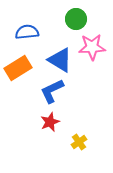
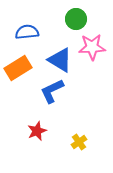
red star: moved 13 px left, 9 px down
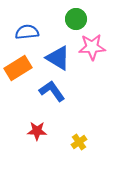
blue triangle: moved 2 px left, 2 px up
blue L-shape: rotated 80 degrees clockwise
red star: rotated 24 degrees clockwise
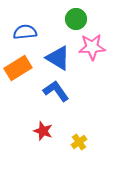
blue semicircle: moved 2 px left
blue L-shape: moved 4 px right
red star: moved 6 px right; rotated 18 degrees clockwise
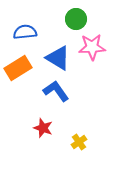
red star: moved 3 px up
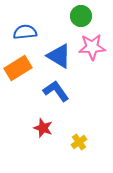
green circle: moved 5 px right, 3 px up
blue triangle: moved 1 px right, 2 px up
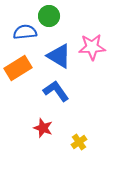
green circle: moved 32 px left
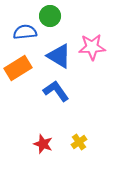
green circle: moved 1 px right
red star: moved 16 px down
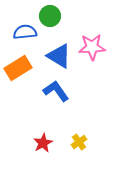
red star: moved 1 px up; rotated 24 degrees clockwise
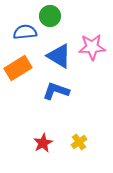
blue L-shape: rotated 36 degrees counterclockwise
